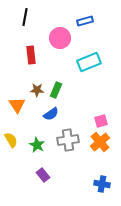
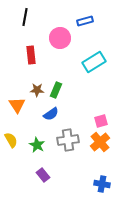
cyan rectangle: moved 5 px right; rotated 10 degrees counterclockwise
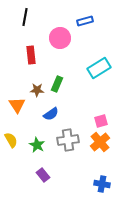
cyan rectangle: moved 5 px right, 6 px down
green rectangle: moved 1 px right, 6 px up
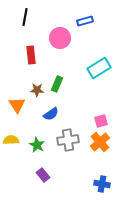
yellow semicircle: rotated 63 degrees counterclockwise
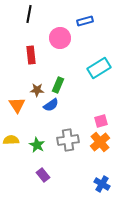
black line: moved 4 px right, 3 px up
green rectangle: moved 1 px right, 1 px down
blue semicircle: moved 9 px up
blue cross: rotated 21 degrees clockwise
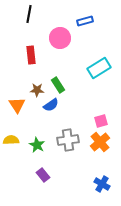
green rectangle: rotated 56 degrees counterclockwise
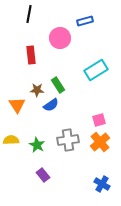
cyan rectangle: moved 3 px left, 2 px down
pink square: moved 2 px left, 1 px up
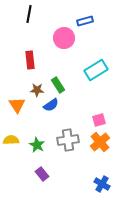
pink circle: moved 4 px right
red rectangle: moved 1 px left, 5 px down
purple rectangle: moved 1 px left, 1 px up
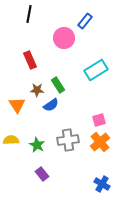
blue rectangle: rotated 35 degrees counterclockwise
red rectangle: rotated 18 degrees counterclockwise
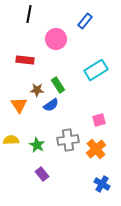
pink circle: moved 8 px left, 1 px down
red rectangle: moved 5 px left; rotated 60 degrees counterclockwise
orange triangle: moved 2 px right
orange cross: moved 4 px left, 7 px down
